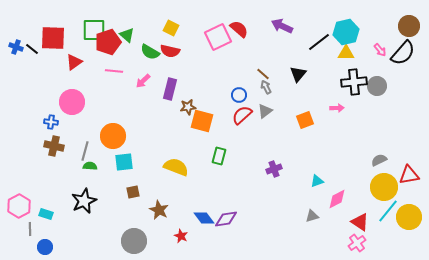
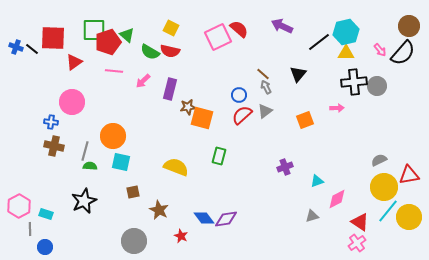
orange square at (202, 121): moved 3 px up
cyan square at (124, 162): moved 3 px left; rotated 18 degrees clockwise
purple cross at (274, 169): moved 11 px right, 2 px up
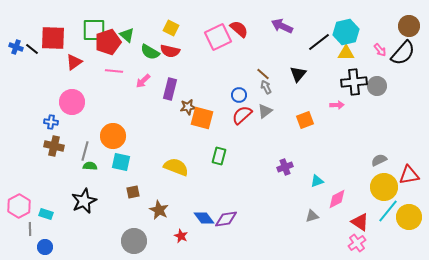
pink arrow at (337, 108): moved 3 px up
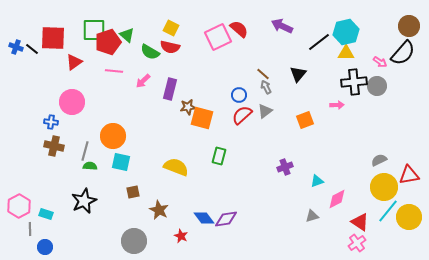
pink arrow at (380, 50): moved 12 px down; rotated 16 degrees counterclockwise
red semicircle at (170, 51): moved 4 px up
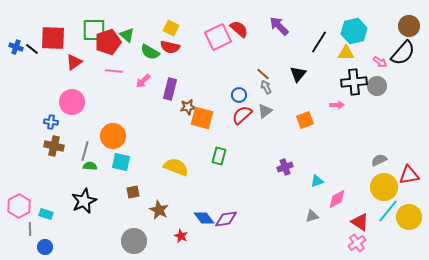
purple arrow at (282, 26): moved 3 px left; rotated 20 degrees clockwise
cyan hexagon at (346, 32): moved 8 px right, 1 px up
black line at (319, 42): rotated 20 degrees counterclockwise
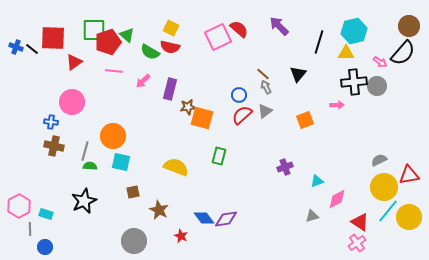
black line at (319, 42): rotated 15 degrees counterclockwise
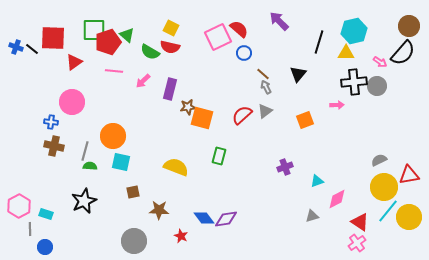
purple arrow at (279, 26): moved 5 px up
blue circle at (239, 95): moved 5 px right, 42 px up
brown star at (159, 210): rotated 24 degrees counterclockwise
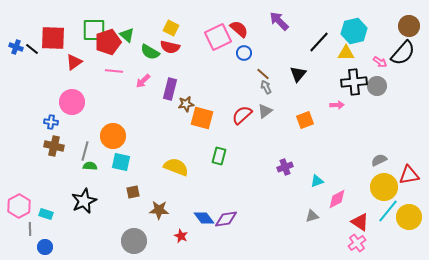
black line at (319, 42): rotated 25 degrees clockwise
brown star at (188, 107): moved 2 px left, 3 px up
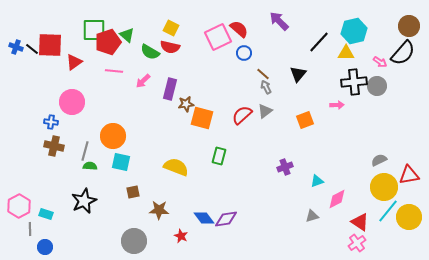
red square at (53, 38): moved 3 px left, 7 px down
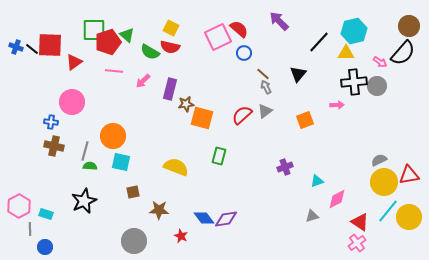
yellow circle at (384, 187): moved 5 px up
